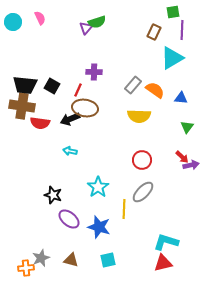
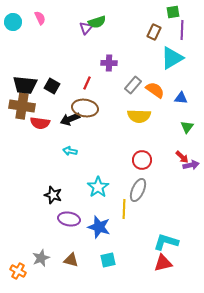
purple cross: moved 15 px right, 9 px up
red line: moved 9 px right, 7 px up
gray ellipse: moved 5 px left, 2 px up; rotated 20 degrees counterclockwise
purple ellipse: rotated 30 degrees counterclockwise
orange cross: moved 8 px left, 3 px down; rotated 35 degrees clockwise
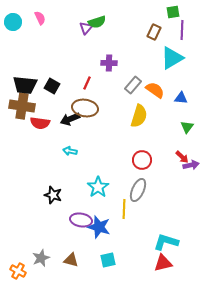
yellow semicircle: rotated 75 degrees counterclockwise
purple ellipse: moved 12 px right, 1 px down
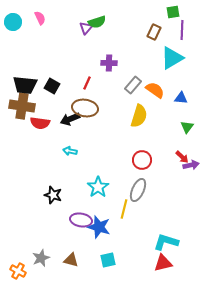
yellow line: rotated 12 degrees clockwise
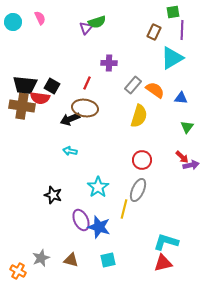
red semicircle: moved 25 px up
purple ellipse: rotated 55 degrees clockwise
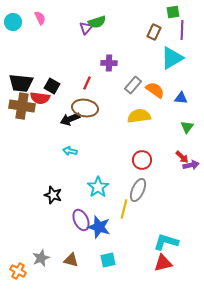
black trapezoid: moved 4 px left, 2 px up
yellow semicircle: rotated 115 degrees counterclockwise
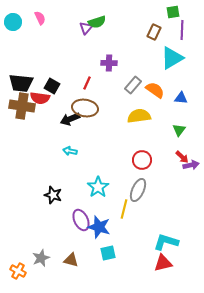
green triangle: moved 8 px left, 3 px down
cyan square: moved 7 px up
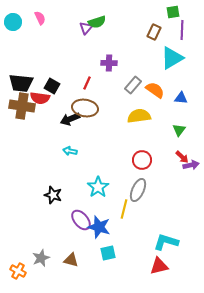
purple ellipse: rotated 15 degrees counterclockwise
red triangle: moved 4 px left, 3 px down
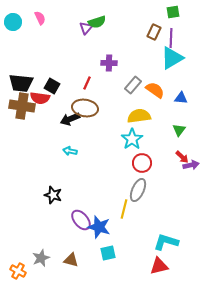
purple line: moved 11 px left, 8 px down
red circle: moved 3 px down
cyan star: moved 34 px right, 48 px up
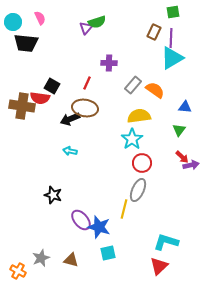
black trapezoid: moved 5 px right, 40 px up
blue triangle: moved 4 px right, 9 px down
red triangle: rotated 30 degrees counterclockwise
